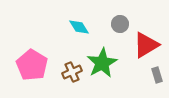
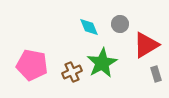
cyan diamond: moved 10 px right; rotated 10 degrees clockwise
pink pentagon: rotated 20 degrees counterclockwise
gray rectangle: moved 1 px left, 1 px up
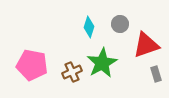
cyan diamond: rotated 40 degrees clockwise
red triangle: rotated 12 degrees clockwise
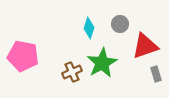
cyan diamond: moved 1 px down
red triangle: moved 1 px left, 1 px down
pink pentagon: moved 9 px left, 9 px up
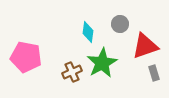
cyan diamond: moved 1 px left, 4 px down; rotated 10 degrees counterclockwise
pink pentagon: moved 3 px right, 1 px down
gray rectangle: moved 2 px left, 1 px up
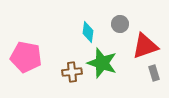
green star: rotated 24 degrees counterclockwise
brown cross: rotated 18 degrees clockwise
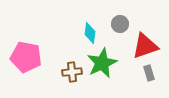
cyan diamond: moved 2 px right, 1 px down
green star: rotated 28 degrees clockwise
gray rectangle: moved 5 px left
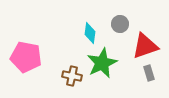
brown cross: moved 4 px down; rotated 18 degrees clockwise
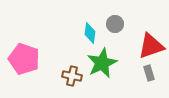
gray circle: moved 5 px left
red triangle: moved 6 px right
pink pentagon: moved 2 px left, 2 px down; rotated 8 degrees clockwise
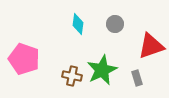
cyan diamond: moved 12 px left, 9 px up
green star: moved 7 px down
gray rectangle: moved 12 px left, 5 px down
